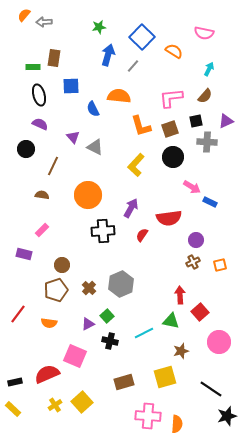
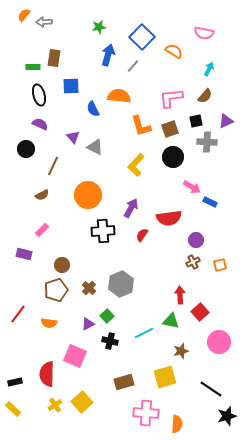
brown semicircle at (42, 195): rotated 144 degrees clockwise
red semicircle at (47, 374): rotated 65 degrees counterclockwise
pink cross at (148, 416): moved 2 px left, 3 px up
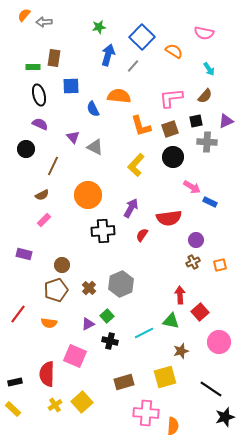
cyan arrow at (209, 69): rotated 120 degrees clockwise
pink rectangle at (42, 230): moved 2 px right, 10 px up
black star at (227, 416): moved 2 px left, 1 px down
orange semicircle at (177, 424): moved 4 px left, 2 px down
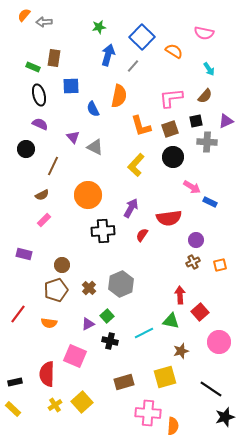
green rectangle at (33, 67): rotated 24 degrees clockwise
orange semicircle at (119, 96): rotated 95 degrees clockwise
pink cross at (146, 413): moved 2 px right
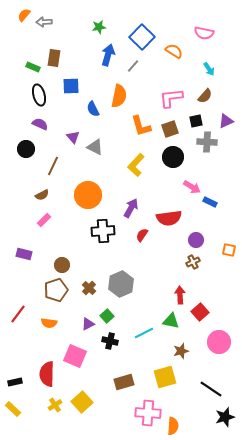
orange square at (220, 265): moved 9 px right, 15 px up; rotated 24 degrees clockwise
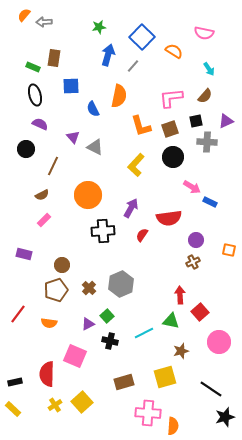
black ellipse at (39, 95): moved 4 px left
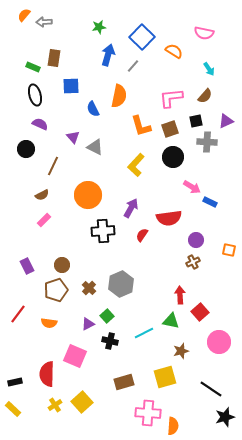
purple rectangle at (24, 254): moved 3 px right, 12 px down; rotated 49 degrees clockwise
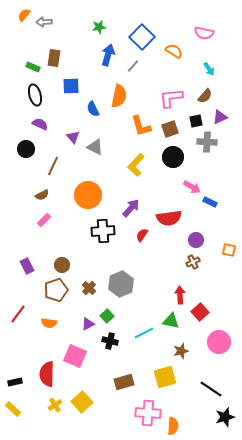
purple triangle at (226, 121): moved 6 px left, 4 px up
purple arrow at (131, 208): rotated 12 degrees clockwise
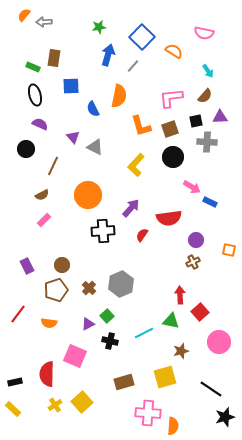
cyan arrow at (209, 69): moved 1 px left, 2 px down
purple triangle at (220, 117): rotated 21 degrees clockwise
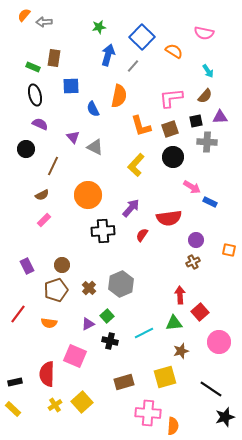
green triangle at (171, 321): moved 3 px right, 2 px down; rotated 18 degrees counterclockwise
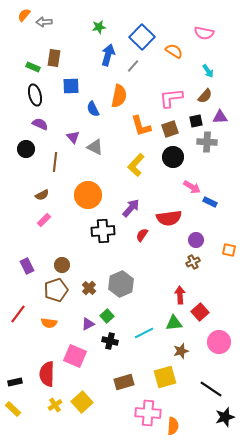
brown line at (53, 166): moved 2 px right, 4 px up; rotated 18 degrees counterclockwise
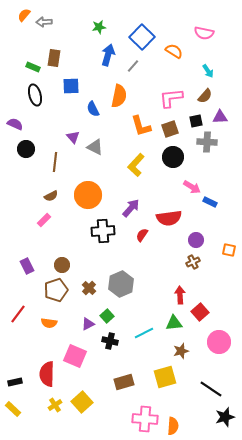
purple semicircle at (40, 124): moved 25 px left
brown semicircle at (42, 195): moved 9 px right, 1 px down
pink cross at (148, 413): moved 3 px left, 6 px down
